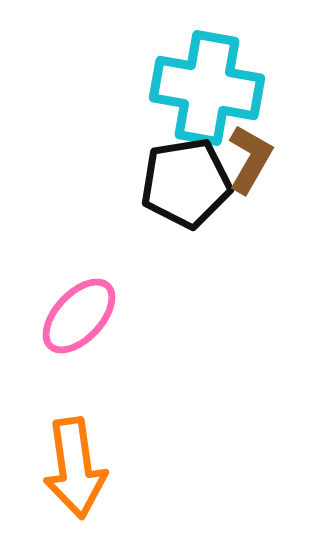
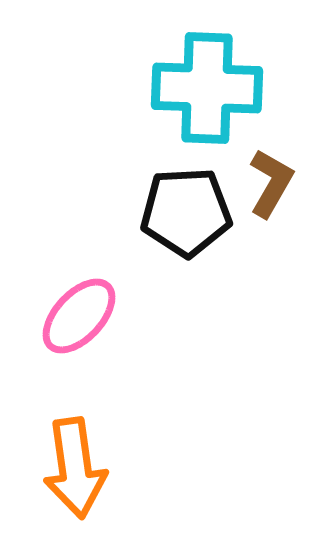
cyan cross: rotated 8 degrees counterclockwise
brown L-shape: moved 21 px right, 24 px down
black pentagon: moved 29 px down; rotated 6 degrees clockwise
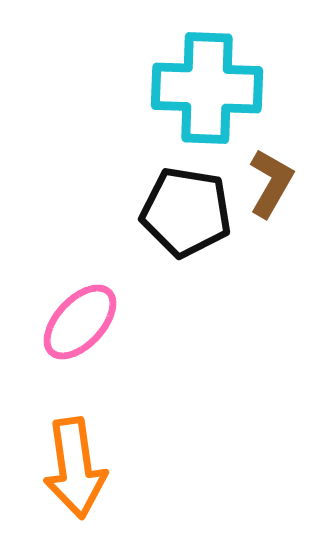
black pentagon: rotated 12 degrees clockwise
pink ellipse: moved 1 px right, 6 px down
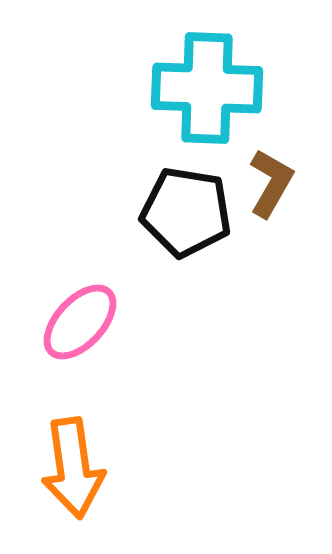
orange arrow: moved 2 px left
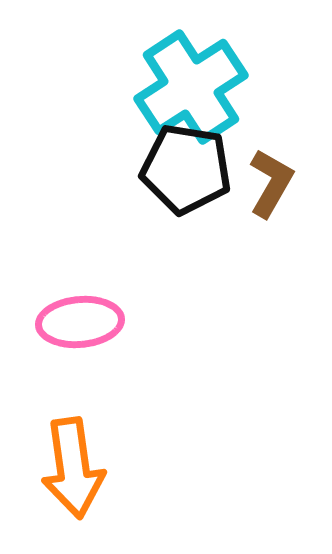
cyan cross: moved 16 px left, 1 px up; rotated 35 degrees counterclockwise
black pentagon: moved 43 px up
pink ellipse: rotated 42 degrees clockwise
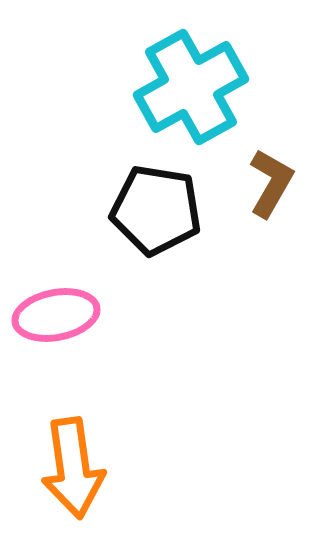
cyan cross: rotated 4 degrees clockwise
black pentagon: moved 30 px left, 41 px down
pink ellipse: moved 24 px left, 7 px up; rotated 6 degrees counterclockwise
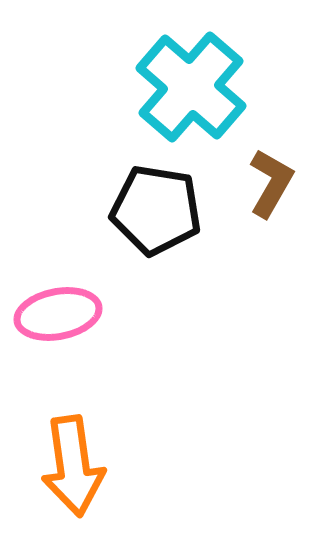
cyan cross: rotated 20 degrees counterclockwise
pink ellipse: moved 2 px right, 1 px up
orange arrow: moved 2 px up
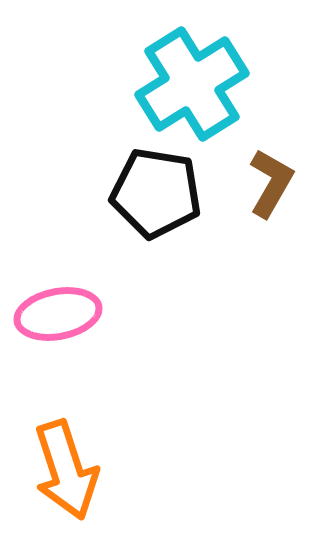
cyan cross: moved 1 px right, 3 px up; rotated 17 degrees clockwise
black pentagon: moved 17 px up
orange arrow: moved 7 px left, 4 px down; rotated 10 degrees counterclockwise
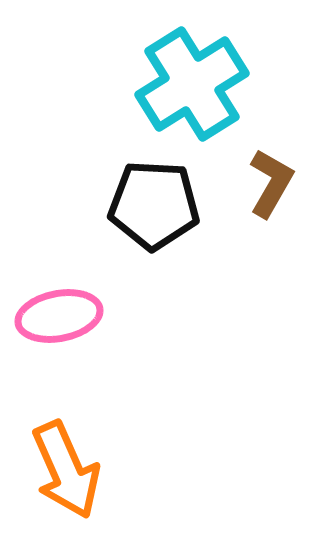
black pentagon: moved 2 px left, 12 px down; rotated 6 degrees counterclockwise
pink ellipse: moved 1 px right, 2 px down
orange arrow: rotated 6 degrees counterclockwise
